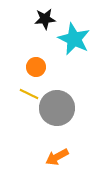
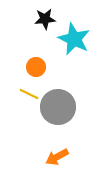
gray circle: moved 1 px right, 1 px up
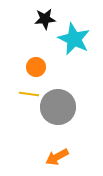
yellow line: rotated 18 degrees counterclockwise
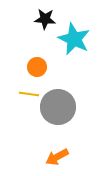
black star: rotated 10 degrees clockwise
orange circle: moved 1 px right
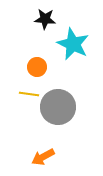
cyan star: moved 1 px left, 5 px down
orange arrow: moved 14 px left
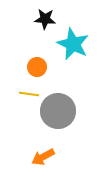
gray circle: moved 4 px down
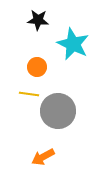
black star: moved 7 px left, 1 px down
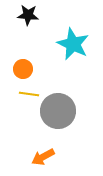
black star: moved 10 px left, 5 px up
orange circle: moved 14 px left, 2 px down
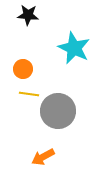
cyan star: moved 1 px right, 4 px down
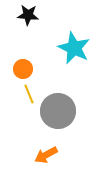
yellow line: rotated 60 degrees clockwise
orange arrow: moved 3 px right, 2 px up
